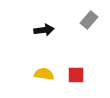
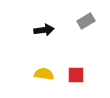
gray rectangle: moved 3 px left, 1 px down; rotated 18 degrees clockwise
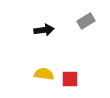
red square: moved 6 px left, 4 px down
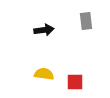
gray rectangle: rotated 66 degrees counterclockwise
red square: moved 5 px right, 3 px down
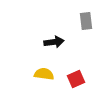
black arrow: moved 10 px right, 12 px down
red square: moved 1 px right, 3 px up; rotated 24 degrees counterclockwise
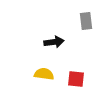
red square: rotated 30 degrees clockwise
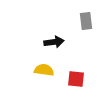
yellow semicircle: moved 4 px up
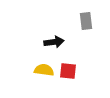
red square: moved 8 px left, 8 px up
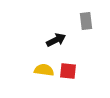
black arrow: moved 2 px right, 2 px up; rotated 18 degrees counterclockwise
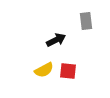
yellow semicircle: rotated 144 degrees clockwise
